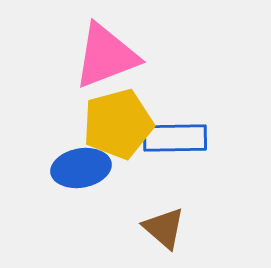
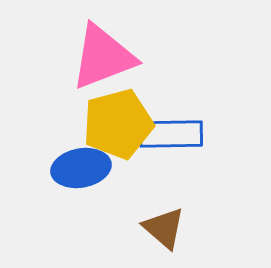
pink triangle: moved 3 px left, 1 px down
blue rectangle: moved 4 px left, 4 px up
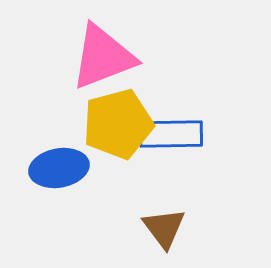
blue ellipse: moved 22 px left
brown triangle: rotated 12 degrees clockwise
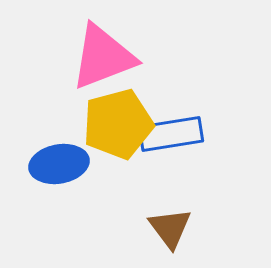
blue rectangle: rotated 8 degrees counterclockwise
blue ellipse: moved 4 px up
brown triangle: moved 6 px right
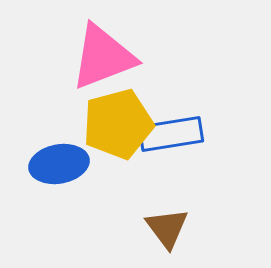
brown triangle: moved 3 px left
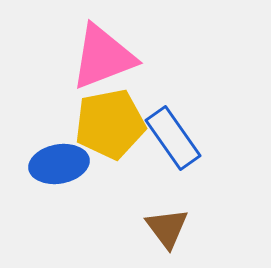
yellow pentagon: moved 8 px left; rotated 4 degrees clockwise
blue rectangle: moved 2 px right, 4 px down; rotated 64 degrees clockwise
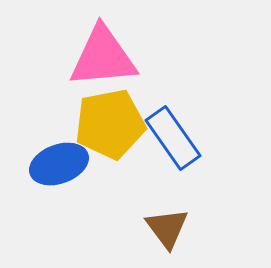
pink triangle: rotated 16 degrees clockwise
blue ellipse: rotated 10 degrees counterclockwise
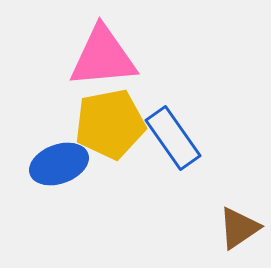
brown triangle: moved 72 px right; rotated 33 degrees clockwise
